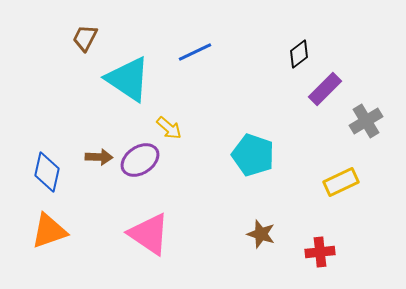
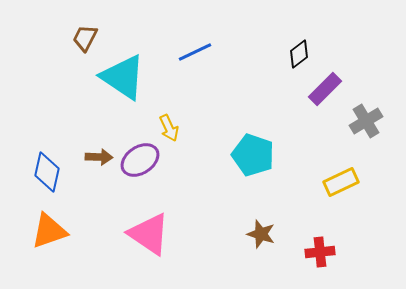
cyan triangle: moved 5 px left, 2 px up
yellow arrow: rotated 24 degrees clockwise
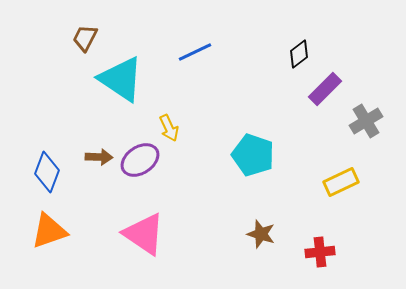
cyan triangle: moved 2 px left, 2 px down
blue diamond: rotated 9 degrees clockwise
pink triangle: moved 5 px left
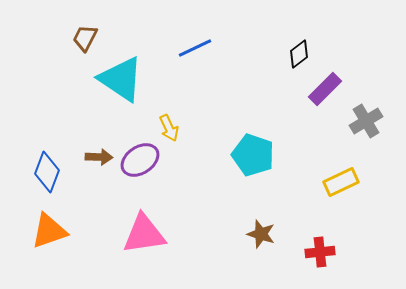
blue line: moved 4 px up
pink triangle: rotated 42 degrees counterclockwise
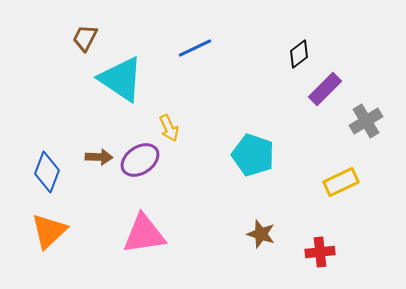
orange triangle: rotated 24 degrees counterclockwise
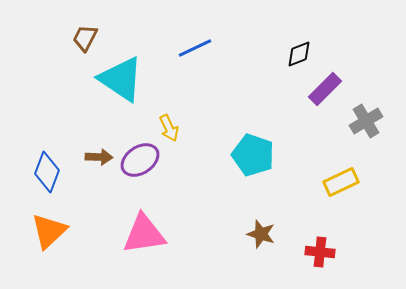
black diamond: rotated 16 degrees clockwise
red cross: rotated 12 degrees clockwise
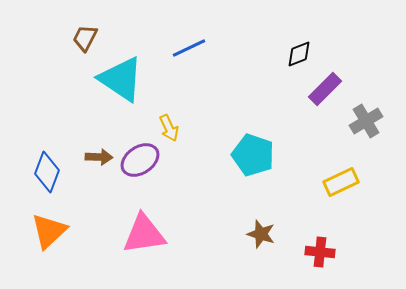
blue line: moved 6 px left
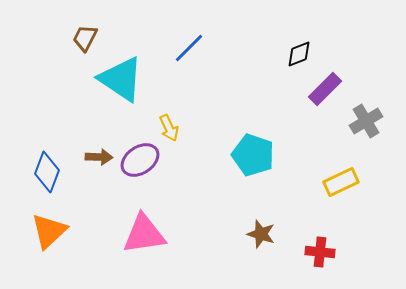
blue line: rotated 20 degrees counterclockwise
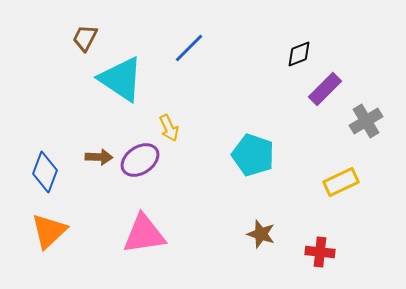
blue diamond: moved 2 px left
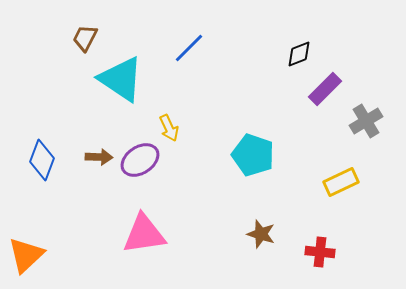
blue diamond: moved 3 px left, 12 px up
orange triangle: moved 23 px left, 24 px down
